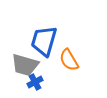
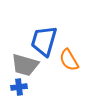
blue cross: moved 16 px left, 5 px down; rotated 21 degrees clockwise
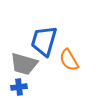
gray trapezoid: moved 1 px left, 1 px up
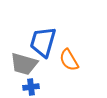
blue trapezoid: moved 1 px left, 1 px down
blue cross: moved 12 px right
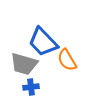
blue trapezoid: rotated 60 degrees counterclockwise
orange semicircle: moved 2 px left
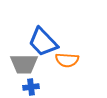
orange semicircle: rotated 55 degrees counterclockwise
gray trapezoid: rotated 16 degrees counterclockwise
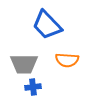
blue trapezoid: moved 4 px right, 17 px up
blue cross: moved 2 px right
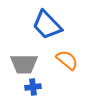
orange semicircle: rotated 145 degrees counterclockwise
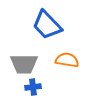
orange semicircle: rotated 30 degrees counterclockwise
